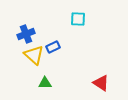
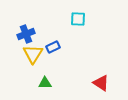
yellow triangle: moved 1 px left, 1 px up; rotated 20 degrees clockwise
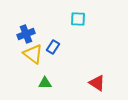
blue rectangle: rotated 32 degrees counterclockwise
yellow triangle: rotated 25 degrees counterclockwise
red triangle: moved 4 px left
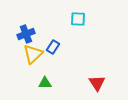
yellow triangle: rotated 40 degrees clockwise
red triangle: rotated 24 degrees clockwise
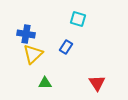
cyan square: rotated 14 degrees clockwise
blue cross: rotated 30 degrees clockwise
blue rectangle: moved 13 px right
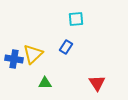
cyan square: moved 2 px left; rotated 21 degrees counterclockwise
blue cross: moved 12 px left, 25 px down
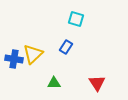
cyan square: rotated 21 degrees clockwise
green triangle: moved 9 px right
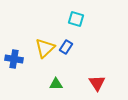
yellow triangle: moved 12 px right, 6 px up
green triangle: moved 2 px right, 1 px down
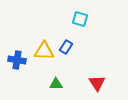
cyan square: moved 4 px right
yellow triangle: moved 1 px left, 3 px down; rotated 45 degrees clockwise
blue cross: moved 3 px right, 1 px down
